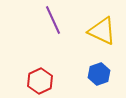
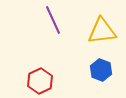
yellow triangle: rotated 32 degrees counterclockwise
blue hexagon: moved 2 px right, 4 px up; rotated 20 degrees counterclockwise
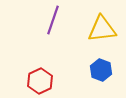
purple line: rotated 44 degrees clockwise
yellow triangle: moved 2 px up
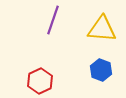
yellow triangle: rotated 12 degrees clockwise
